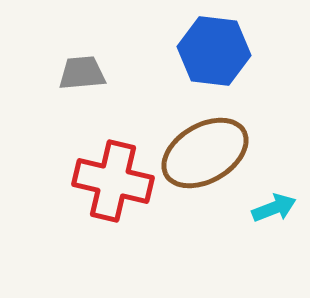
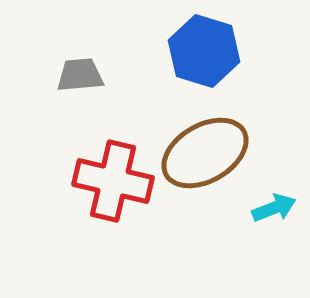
blue hexagon: moved 10 px left; rotated 10 degrees clockwise
gray trapezoid: moved 2 px left, 2 px down
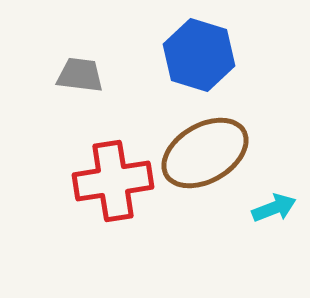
blue hexagon: moved 5 px left, 4 px down
gray trapezoid: rotated 12 degrees clockwise
red cross: rotated 22 degrees counterclockwise
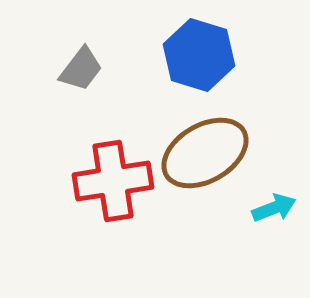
gray trapezoid: moved 1 px right, 6 px up; rotated 120 degrees clockwise
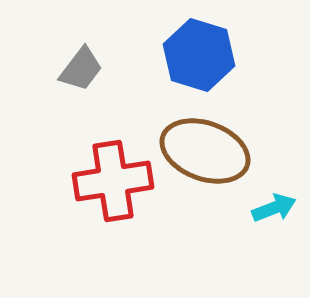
brown ellipse: moved 2 px up; rotated 50 degrees clockwise
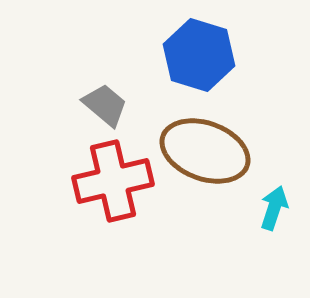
gray trapezoid: moved 24 px right, 36 px down; rotated 87 degrees counterclockwise
red cross: rotated 4 degrees counterclockwise
cyan arrow: rotated 51 degrees counterclockwise
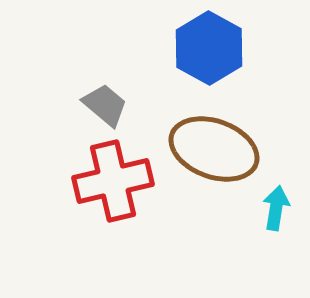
blue hexagon: moved 10 px right, 7 px up; rotated 12 degrees clockwise
brown ellipse: moved 9 px right, 2 px up
cyan arrow: moved 2 px right; rotated 9 degrees counterclockwise
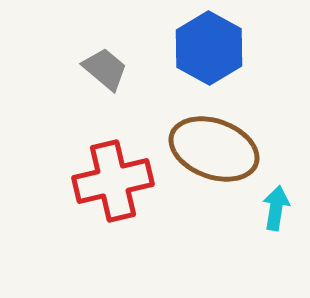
gray trapezoid: moved 36 px up
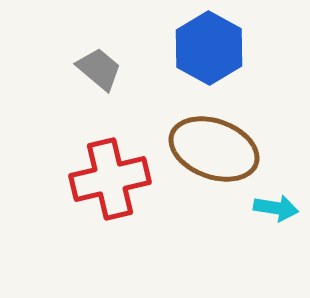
gray trapezoid: moved 6 px left
red cross: moved 3 px left, 2 px up
cyan arrow: rotated 90 degrees clockwise
